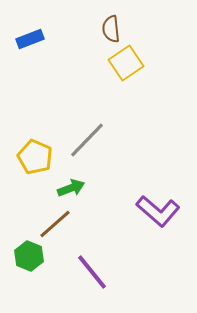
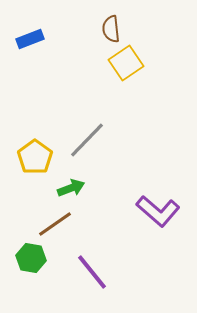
yellow pentagon: rotated 12 degrees clockwise
brown line: rotated 6 degrees clockwise
green hexagon: moved 2 px right, 2 px down; rotated 12 degrees counterclockwise
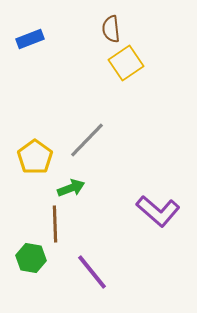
brown line: rotated 57 degrees counterclockwise
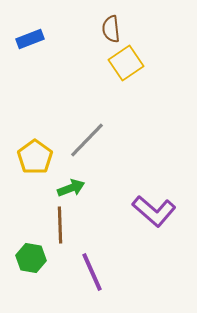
purple L-shape: moved 4 px left
brown line: moved 5 px right, 1 px down
purple line: rotated 15 degrees clockwise
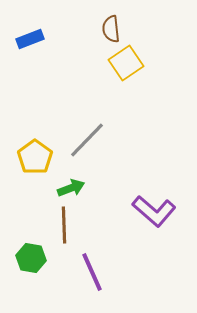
brown line: moved 4 px right
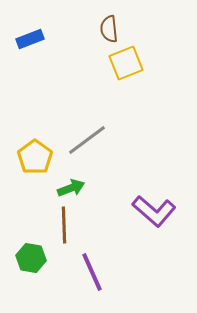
brown semicircle: moved 2 px left
yellow square: rotated 12 degrees clockwise
gray line: rotated 9 degrees clockwise
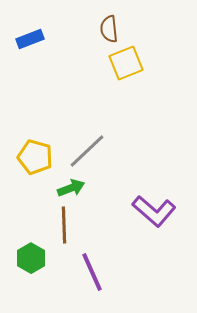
gray line: moved 11 px down; rotated 6 degrees counterclockwise
yellow pentagon: rotated 20 degrees counterclockwise
green hexagon: rotated 20 degrees clockwise
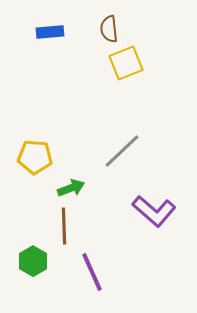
blue rectangle: moved 20 px right, 7 px up; rotated 16 degrees clockwise
gray line: moved 35 px right
yellow pentagon: rotated 12 degrees counterclockwise
brown line: moved 1 px down
green hexagon: moved 2 px right, 3 px down
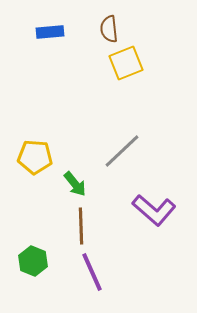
green arrow: moved 4 px right, 4 px up; rotated 72 degrees clockwise
purple L-shape: moved 1 px up
brown line: moved 17 px right
green hexagon: rotated 8 degrees counterclockwise
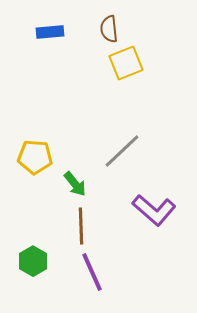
green hexagon: rotated 8 degrees clockwise
